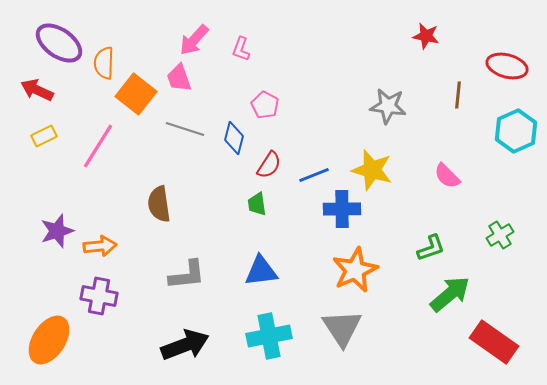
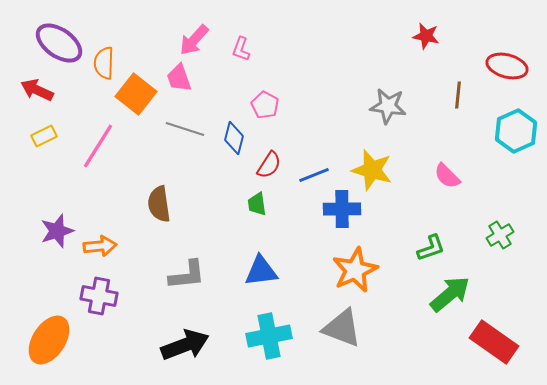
gray triangle: rotated 36 degrees counterclockwise
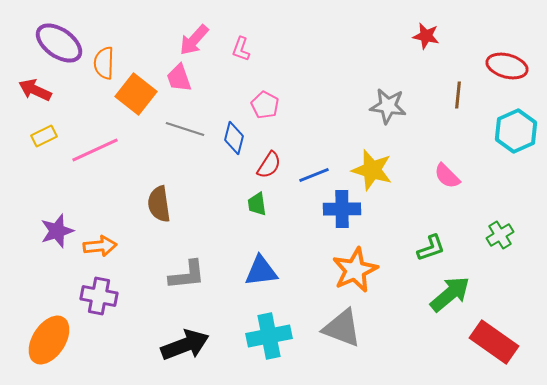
red arrow: moved 2 px left
pink line: moved 3 px left, 4 px down; rotated 33 degrees clockwise
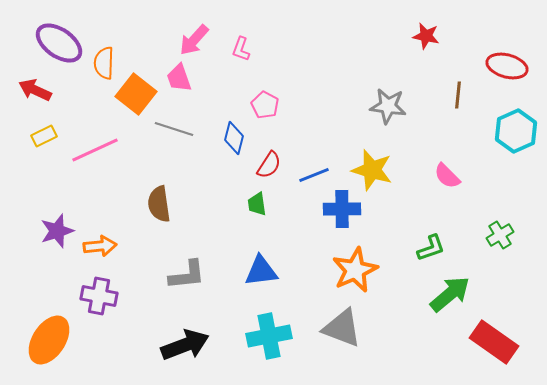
gray line: moved 11 px left
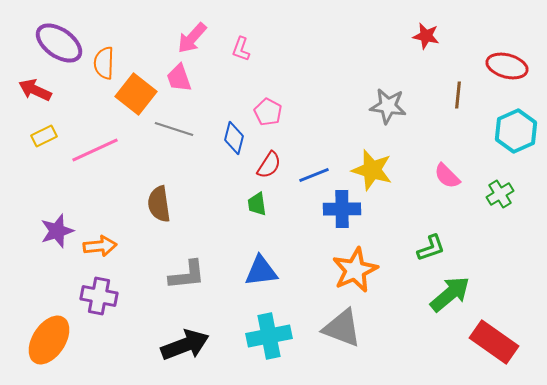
pink arrow: moved 2 px left, 2 px up
pink pentagon: moved 3 px right, 7 px down
green cross: moved 41 px up
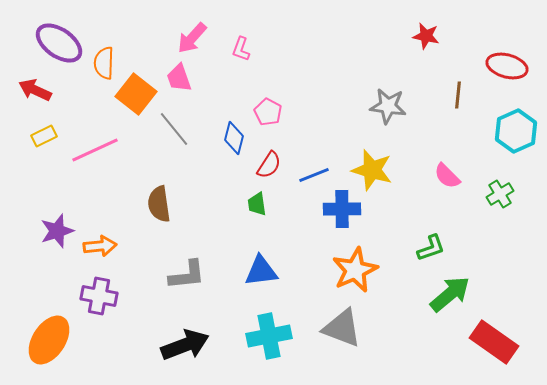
gray line: rotated 33 degrees clockwise
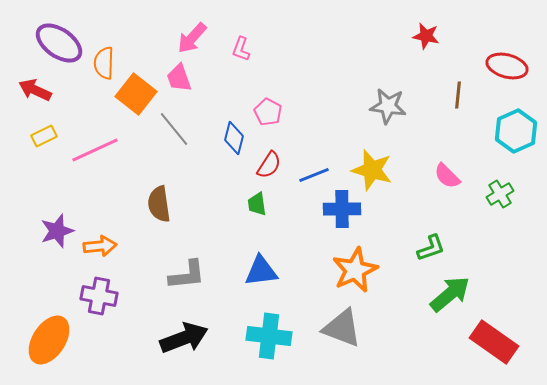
cyan cross: rotated 18 degrees clockwise
black arrow: moved 1 px left, 7 px up
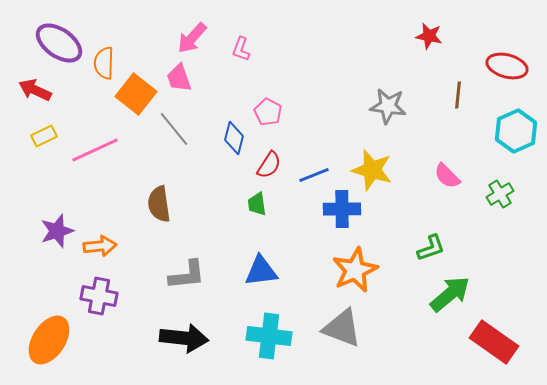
red star: moved 3 px right
black arrow: rotated 27 degrees clockwise
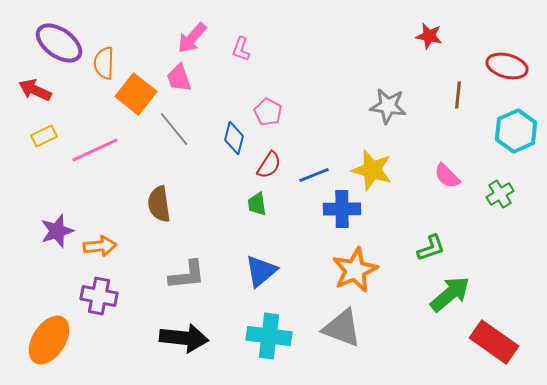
blue triangle: rotated 33 degrees counterclockwise
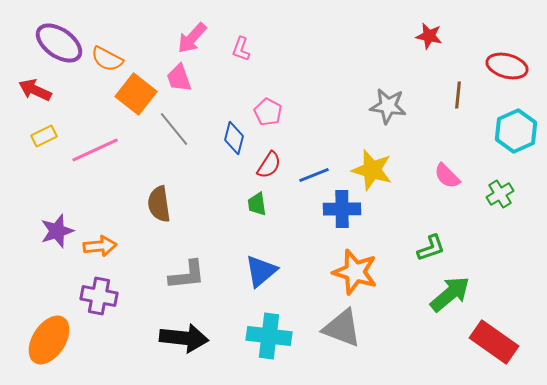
orange semicircle: moved 3 px right, 4 px up; rotated 64 degrees counterclockwise
orange star: moved 2 px down; rotated 30 degrees counterclockwise
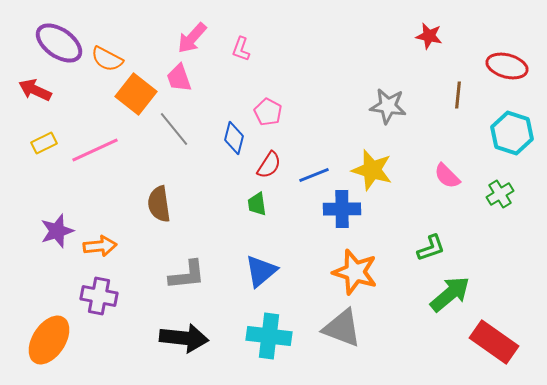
cyan hexagon: moved 4 px left, 2 px down; rotated 18 degrees counterclockwise
yellow rectangle: moved 7 px down
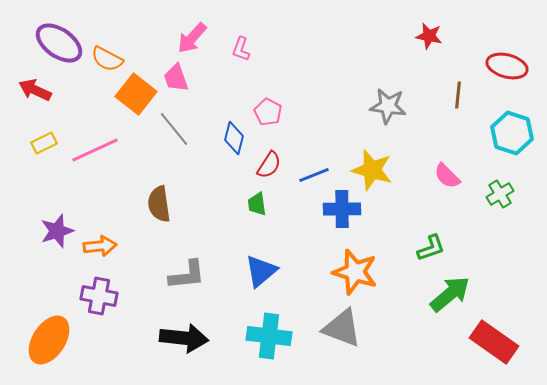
pink trapezoid: moved 3 px left
